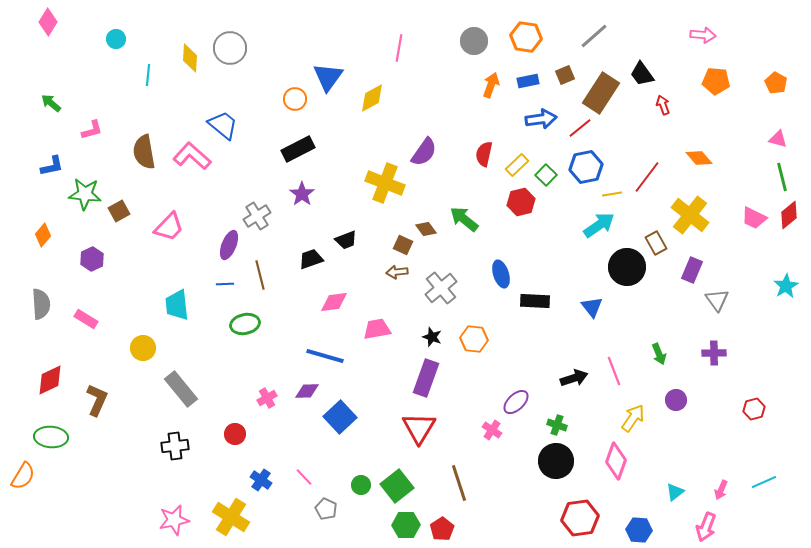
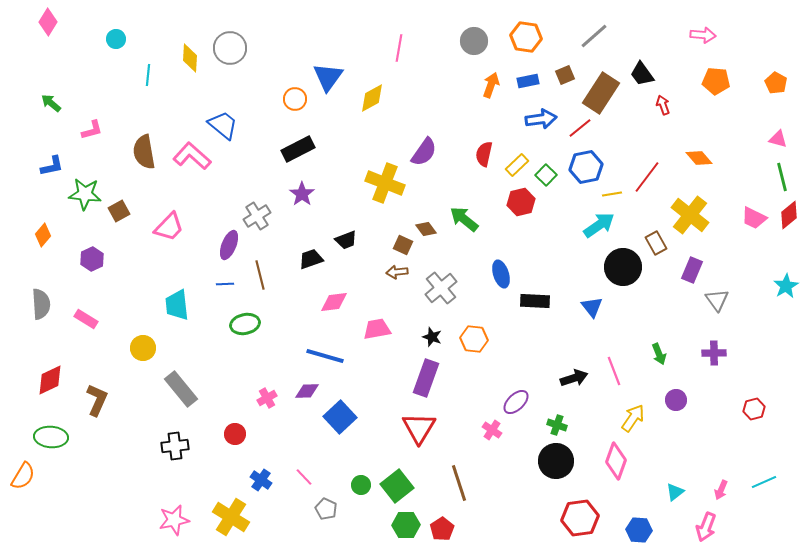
black circle at (627, 267): moved 4 px left
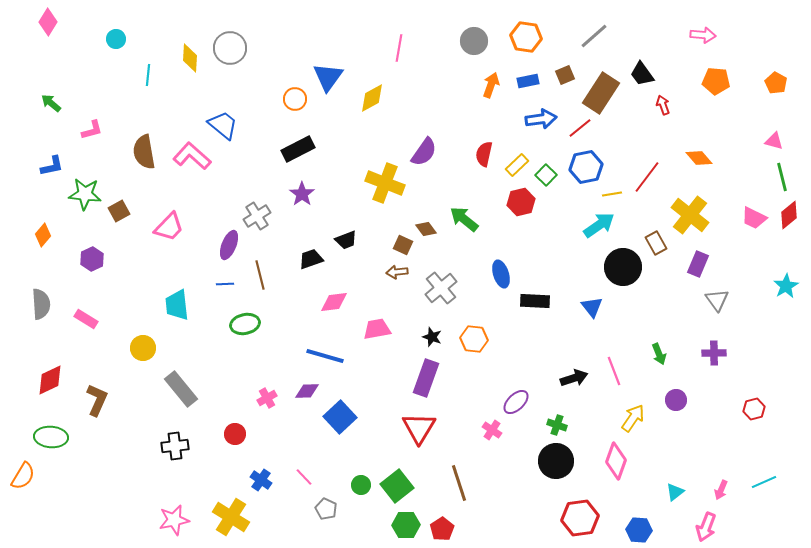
pink triangle at (778, 139): moved 4 px left, 2 px down
purple rectangle at (692, 270): moved 6 px right, 6 px up
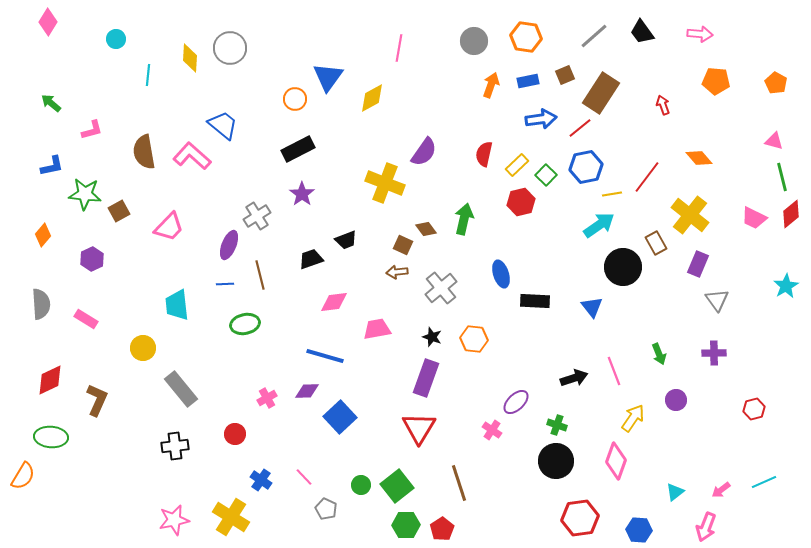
pink arrow at (703, 35): moved 3 px left, 1 px up
black trapezoid at (642, 74): moved 42 px up
red diamond at (789, 215): moved 2 px right, 1 px up
green arrow at (464, 219): rotated 64 degrees clockwise
pink arrow at (721, 490): rotated 30 degrees clockwise
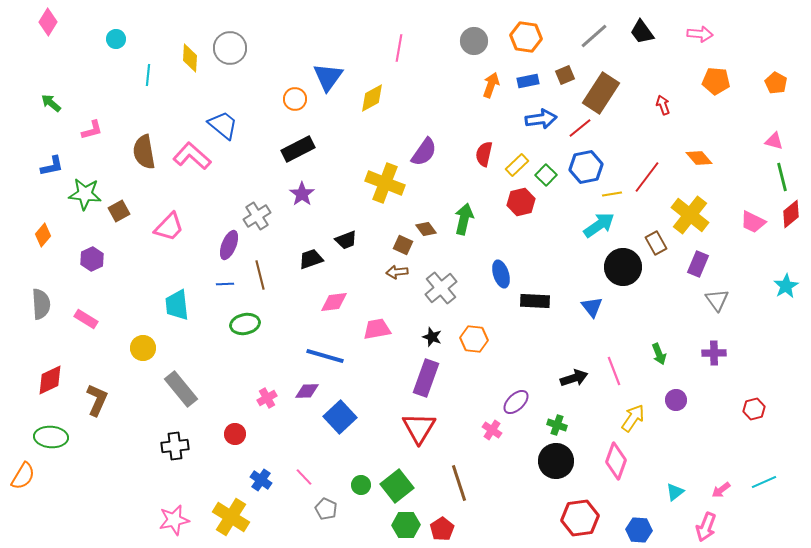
pink trapezoid at (754, 218): moved 1 px left, 4 px down
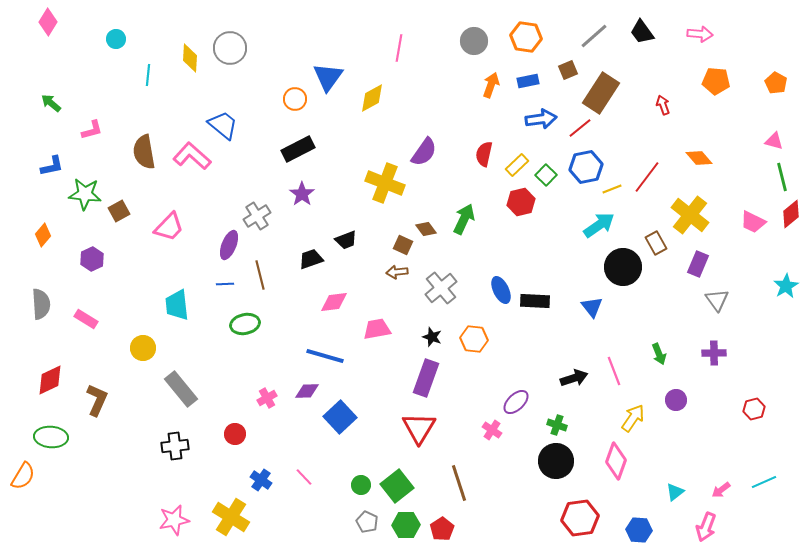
brown square at (565, 75): moved 3 px right, 5 px up
yellow line at (612, 194): moved 5 px up; rotated 12 degrees counterclockwise
green arrow at (464, 219): rotated 12 degrees clockwise
blue ellipse at (501, 274): moved 16 px down; rotated 8 degrees counterclockwise
gray pentagon at (326, 509): moved 41 px right, 13 px down
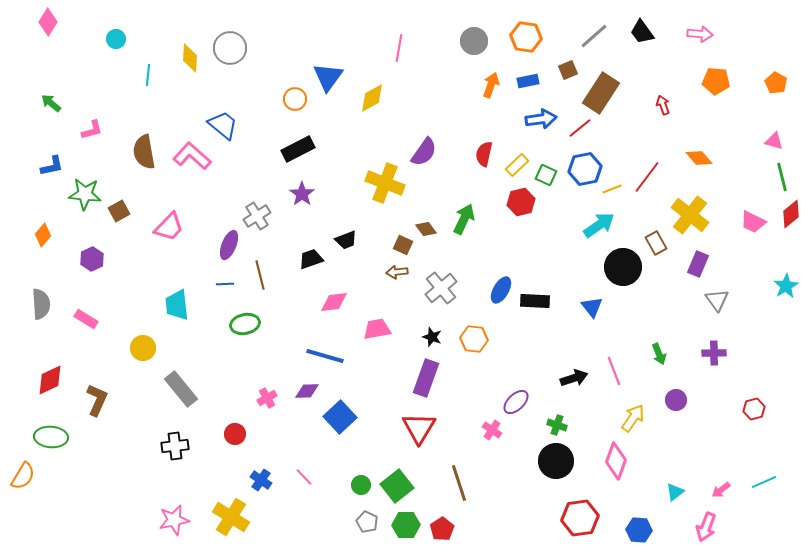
blue hexagon at (586, 167): moved 1 px left, 2 px down
green square at (546, 175): rotated 20 degrees counterclockwise
blue ellipse at (501, 290): rotated 56 degrees clockwise
